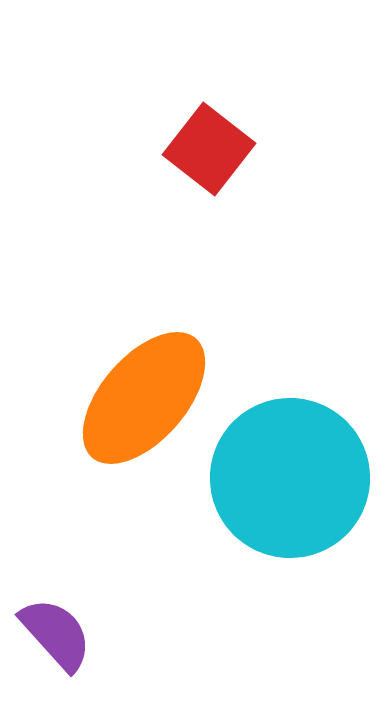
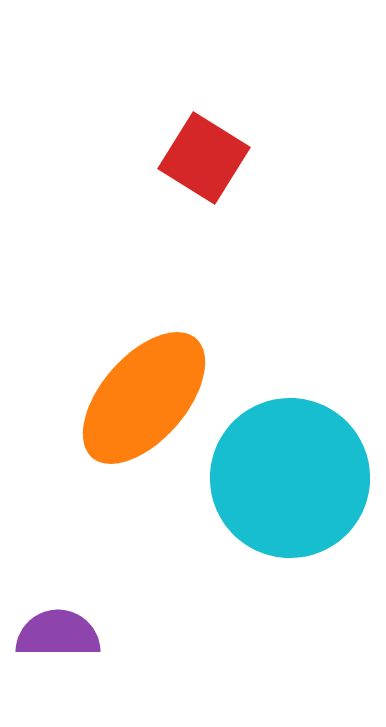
red square: moved 5 px left, 9 px down; rotated 6 degrees counterclockwise
purple semicircle: moved 2 px right; rotated 48 degrees counterclockwise
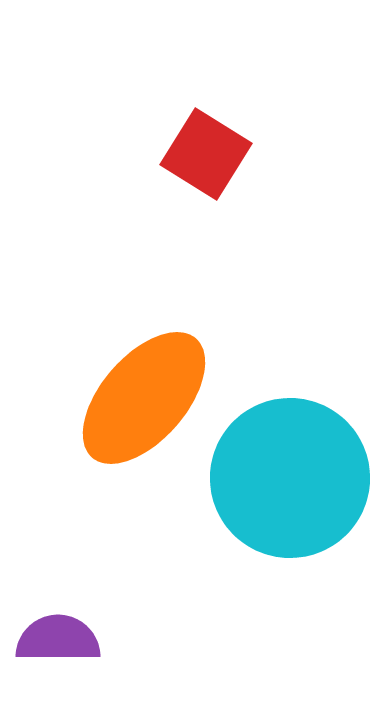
red square: moved 2 px right, 4 px up
purple semicircle: moved 5 px down
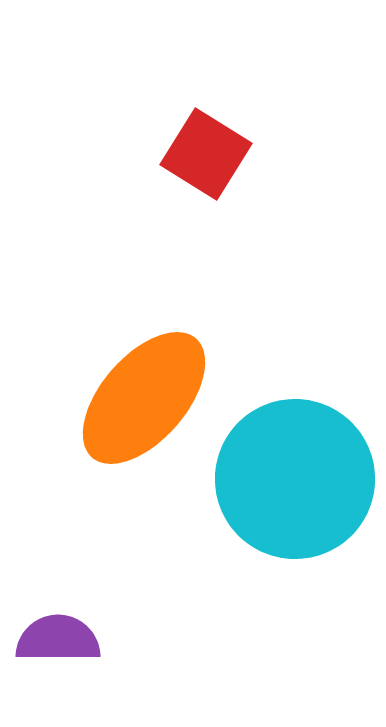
cyan circle: moved 5 px right, 1 px down
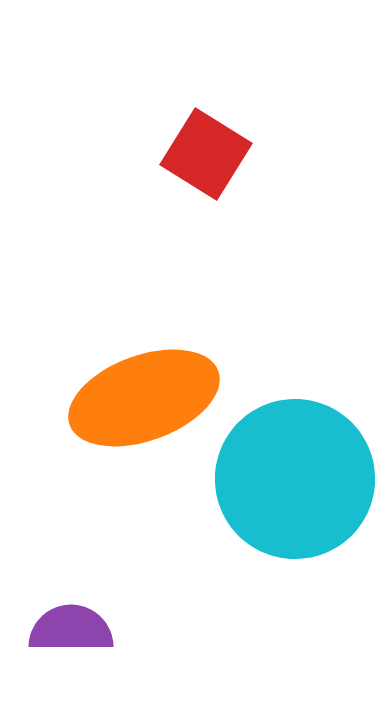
orange ellipse: rotated 29 degrees clockwise
purple semicircle: moved 13 px right, 10 px up
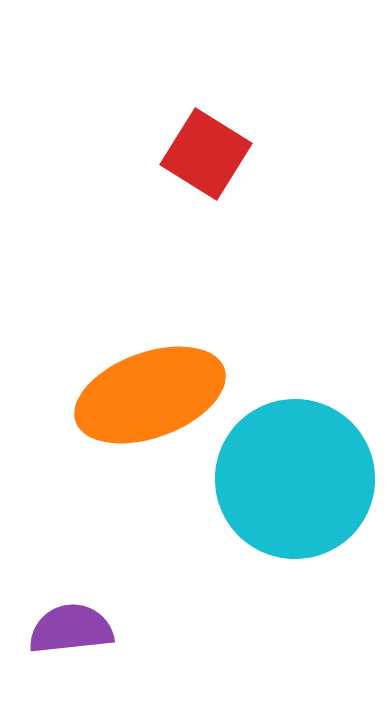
orange ellipse: moved 6 px right, 3 px up
purple semicircle: rotated 6 degrees counterclockwise
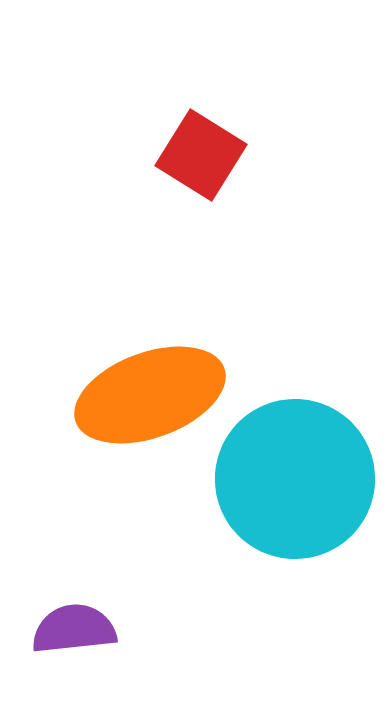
red square: moved 5 px left, 1 px down
purple semicircle: moved 3 px right
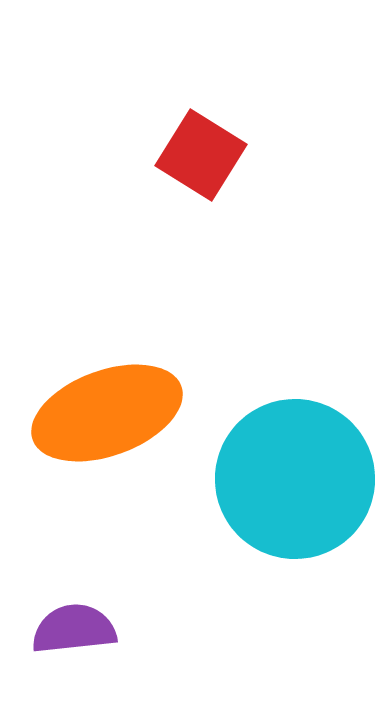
orange ellipse: moved 43 px left, 18 px down
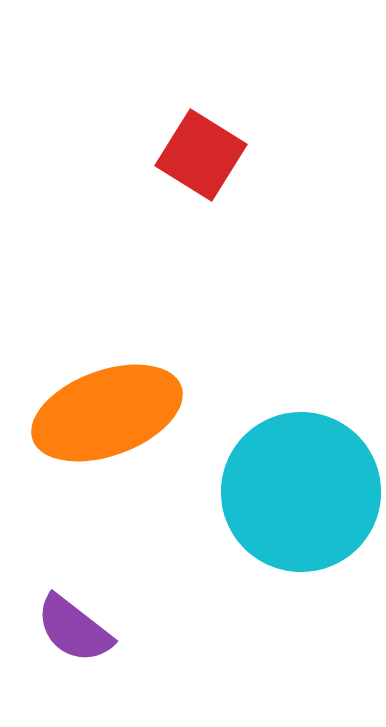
cyan circle: moved 6 px right, 13 px down
purple semicircle: rotated 136 degrees counterclockwise
